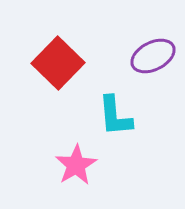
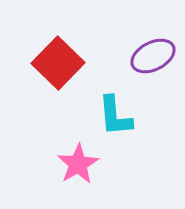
pink star: moved 2 px right, 1 px up
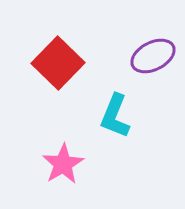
cyan L-shape: rotated 27 degrees clockwise
pink star: moved 15 px left
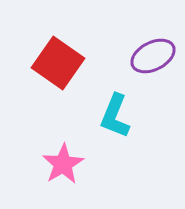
red square: rotated 9 degrees counterclockwise
